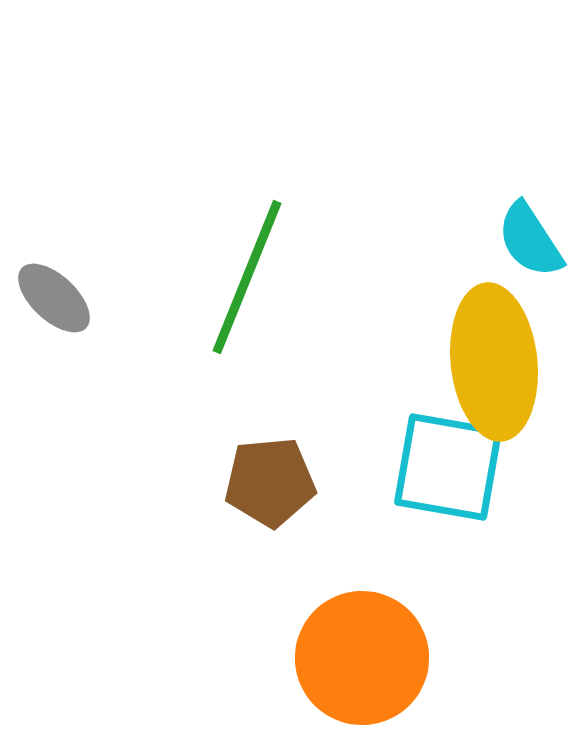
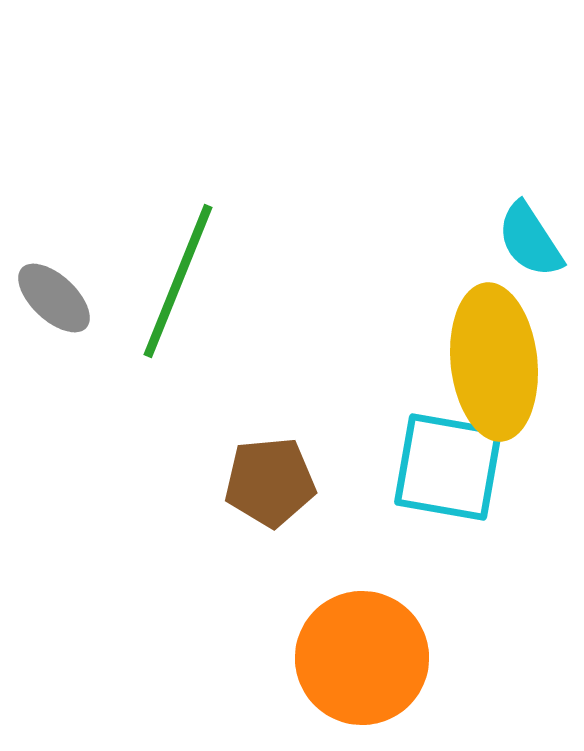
green line: moved 69 px left, 4 px down
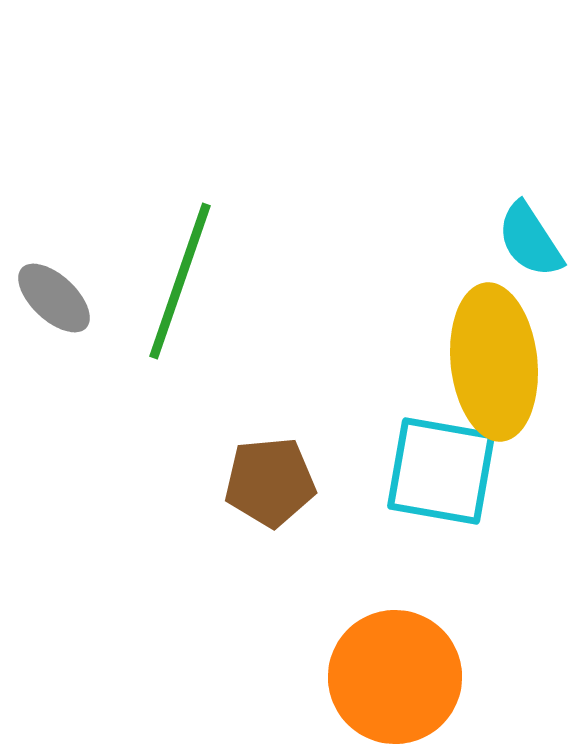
green line: moved 2 px right; rotated 3 degrees counterclockwise
cyan square: moved 7 px left, 4 px down
orange circle: moved 33 px right, 19 px down
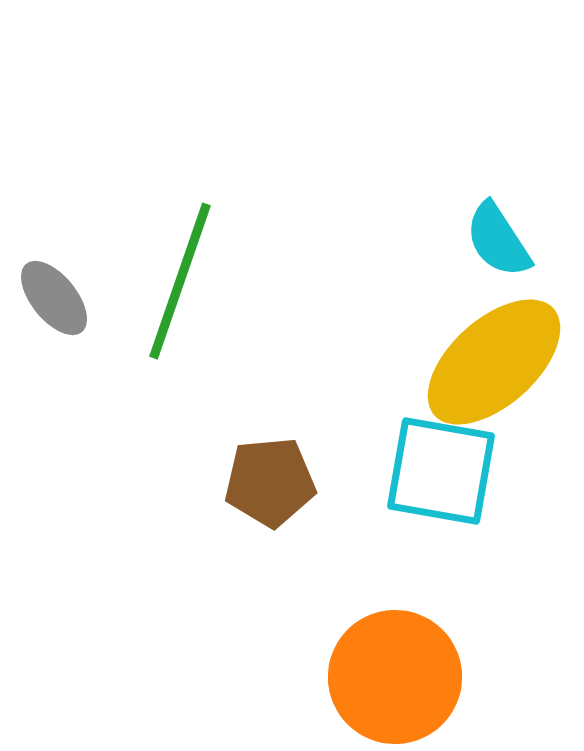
cyan semicircle: moved 32 px left
gray ellipse: rotated 8 degrees clockwise
yellow ellipse: rotated 54 degrees clockwise
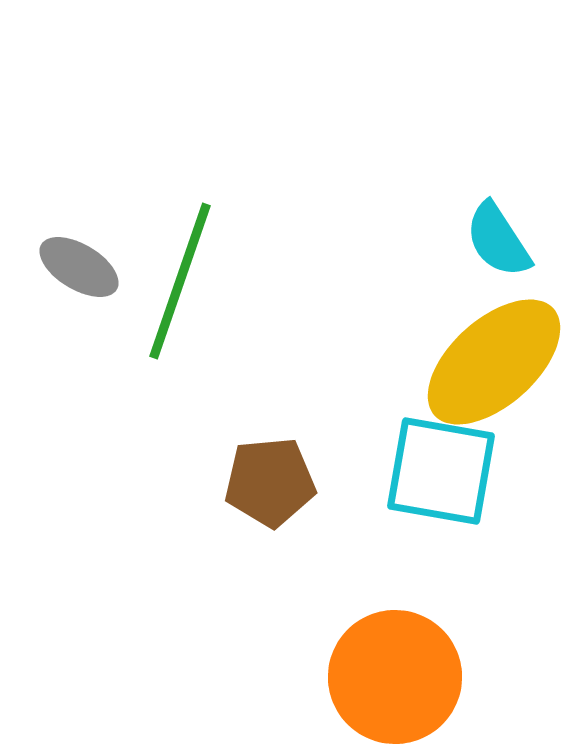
gray ellipse: moved 25 px right, 31 px up; rotated 20 degrees counterclockwise
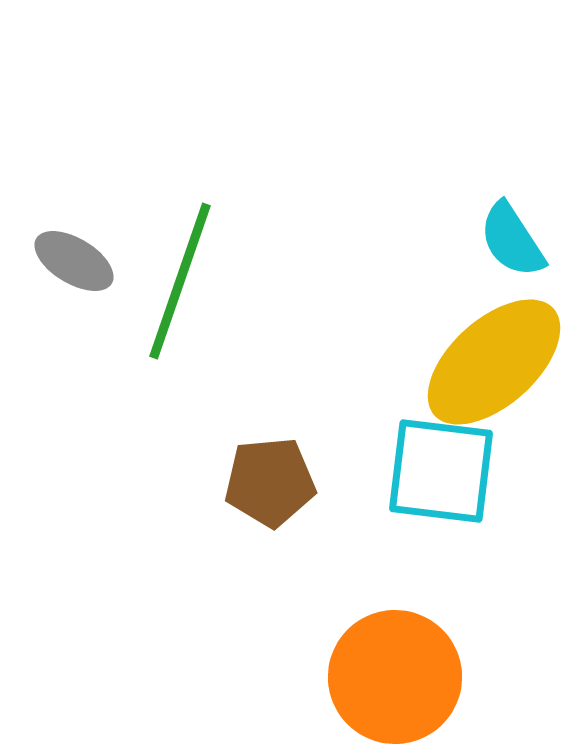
cyan semicircle: moved 14 px right
gray ellipse: moved 5 px left, 6 px up
cyan square: rotated 3 degrees counterclockwise
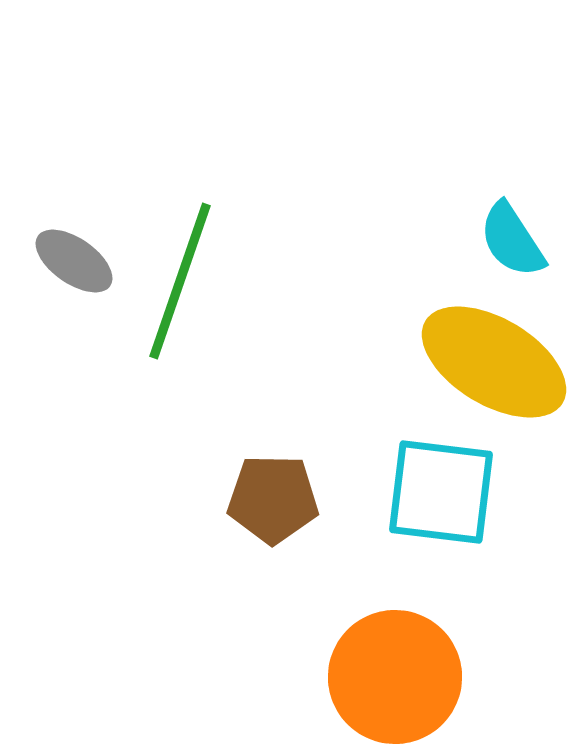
gray ellipse: rotated 4 degrees clockwise
yellow ellipse: rotated 73 degrees clockwise
cyan square: moved 21 px down
brown pentagon: moved 3 px right, 17 px down; rotated 6 degrees clockwise
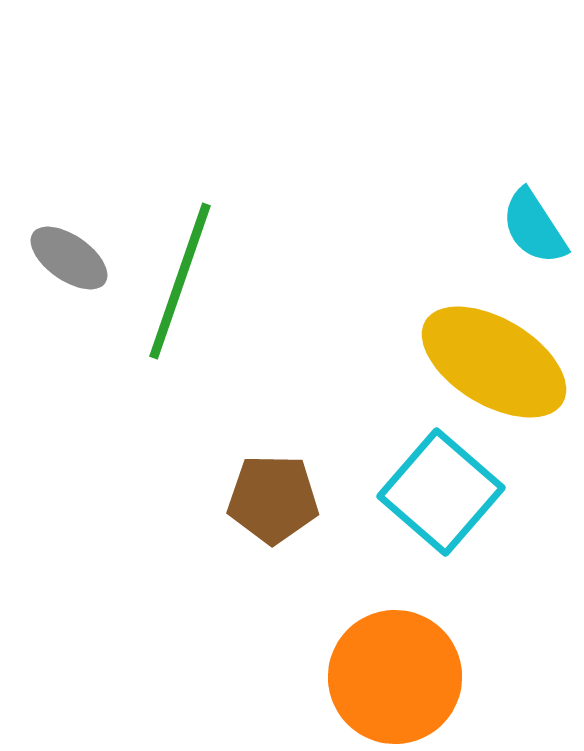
cyan semicircle: moved 22 px right, 13 px up
gray ellipse: moved 5 px left, 3 px up
cyan square: rotated 34 degrees clockwise
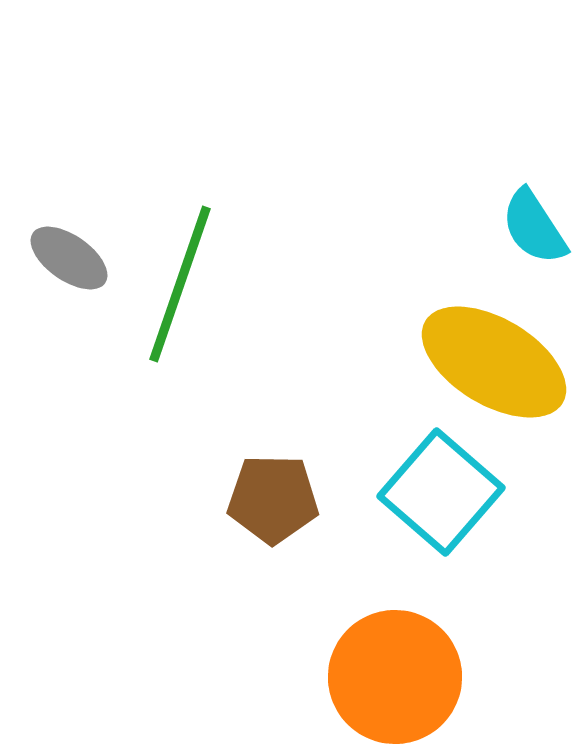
green line: moved 3 px down
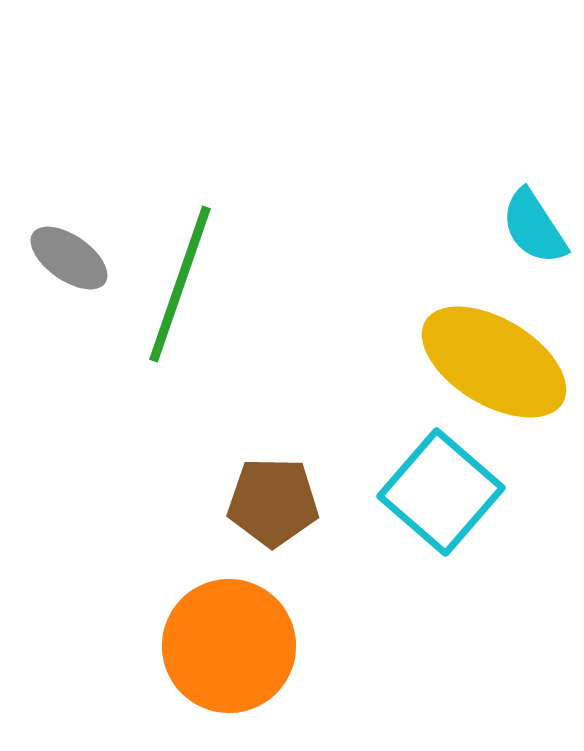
brown pentagon: moved 3 px down
orange circle: moved 166 px left, 31 px up
